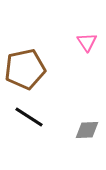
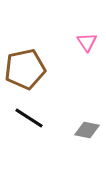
black line: moved 1 px down
gray diamond: rotated 15 degrees clockwise
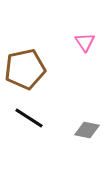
pink triangle: moved 2 px left
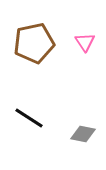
brown pentagon: moved 9 px right, 26 px up
gray diamond: moved 4 px left, 4 px down
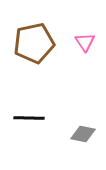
black line: rotated 32 degrees counterclockwise
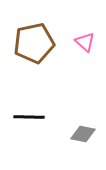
pink triangle: rotated 15 degrees counterclockwise
black line: moved 1 px up
